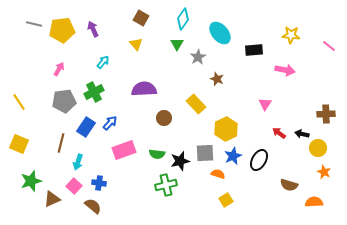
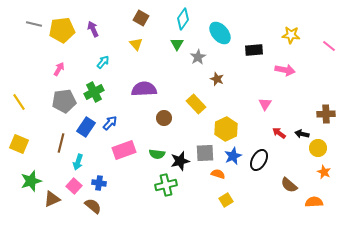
brown semicircle at (289, 185): rotated 24 degrees clockwise
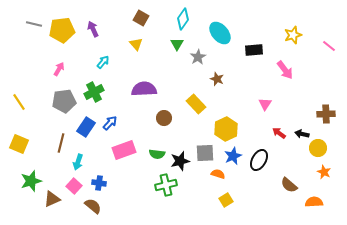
yellow star at (291, 35): moved 2 px right; rotated 24 degrees counterclockwise
pink arrow at (285, 70): rotated 42 degrees clockwise
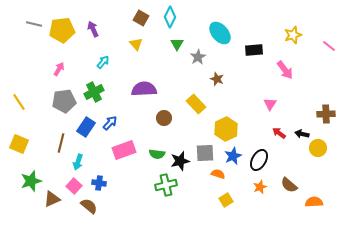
cyan diamond at (183, 19): moved 13 px left, 2 px up; rotated 10 degrees counterclockwise
pink triangle at (265, 104): moved 5 px right
orange star at (324, 172): moved 64 px left, 15 px down; rotated 24 degrees clockwise
brown semicircle at (93, 206): moved 4 px left
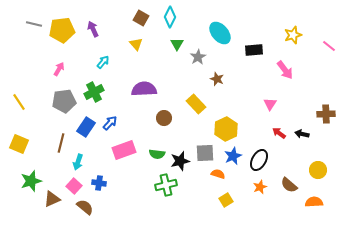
yellow circle at (318, 148): moved 22 px down
brown semicircle at (89, 206): moved 4 px left, 1 px down
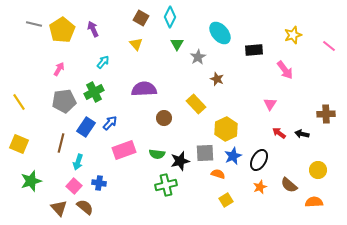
yellow pentagon at (62, 30): rotated 25 degrees counterclockwise
brown triangle at (52, 199): moved 7 px right, 9 px down; rotated 48 degrees counterclockwise
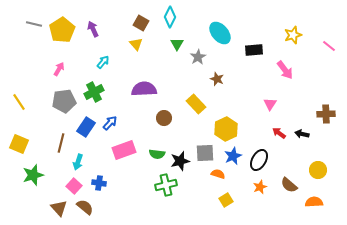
brown square at (141, 18): moved 5 px down
green star at (31, 181): moved 2 px right, 6 px up
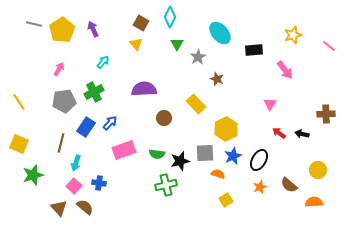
cyan arrow at (78, 162): moved 2 px left, 1 px down
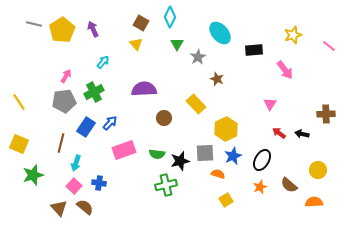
pink arrow at (59, 69): moved 7 px right, 7 px down
black ellipse at (259, 160): moved 3 px right
